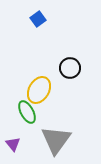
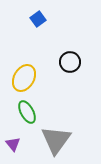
black circle: moved 6 px up
yellow ellipse: moved 15 px left, 12 px up
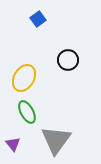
black circle: moved 2 px left, 2 px up
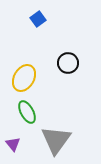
black circle: moved 3 px down
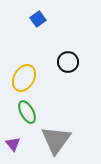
black circle: moved 1 px up
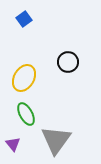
blue square: moved 14 px left
green ellipse: moved 1 px left, 2 px down
